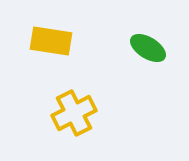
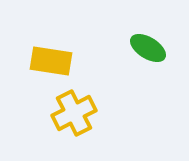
yellow rectangle: moved 20 px down
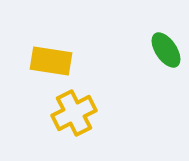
green ellipse: moved 18 px right, 2 px down; rotated 24 degrees clockwise
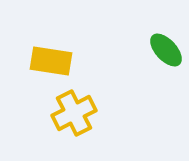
green ellipse: rotated 9 degrees counterclockwise
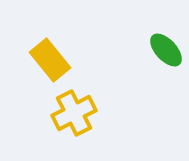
yellow rectangle: moved 1 px left, 1 px up; rotated 42 degrees clockwise
